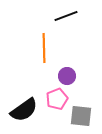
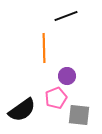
pink pentagon: moved 1 px left, 1 px up
black semicircle: moved 2 px left
gray square: moved 2 px left, 1 px up
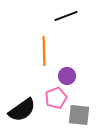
orange line: moved 3 px down
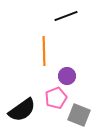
gray square: rotated 15 degrees clockwise
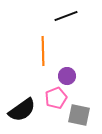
orange line: moved 1 px left
gray square: rotated 10 degrees counterclockwise
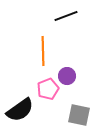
pink pentagon: moved 8 px left, 9 px up
black semicircle: moved 2 px left
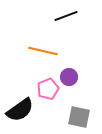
orange line: rotated 76 degrees counterclockwise
purple circle: moved 2 px right, 1 px down
gray square: moved 2 px down
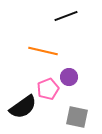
black semicircle: moved 3 px right, 3 px up
gray square: moved 2 px left
